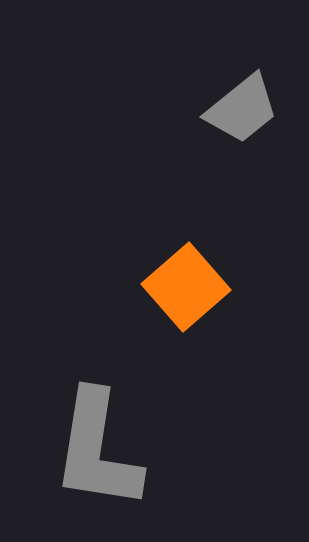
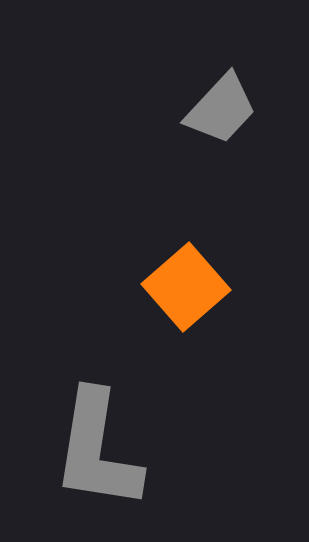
gray trapezoid: moved 21 px left; rotated 8 degrees counterclockwise
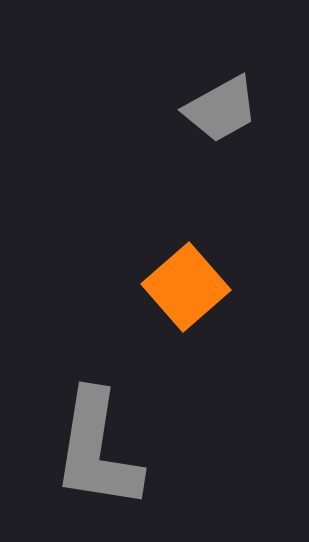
gray trapezoid: rotated 18 degrees clockwise
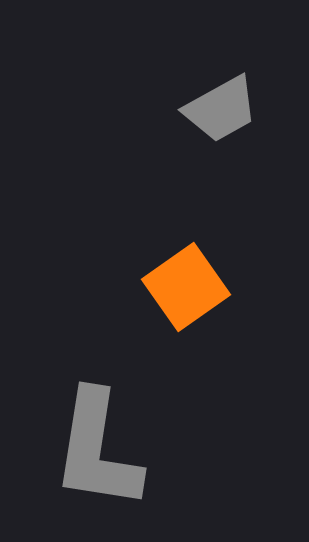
orange square: rotated 6 degrees clockwise
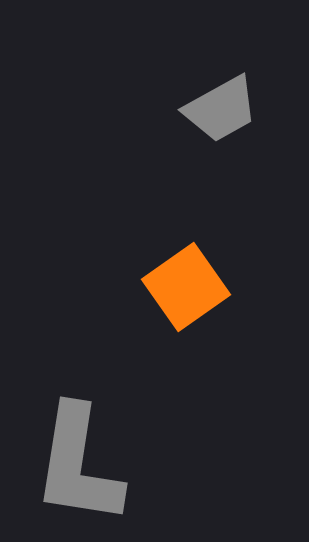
gray L-shape: moved 19 px left, 15 px down
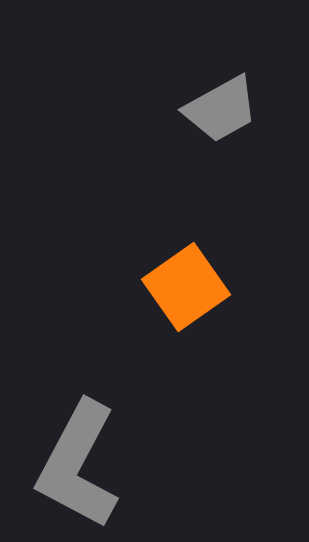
gray L-shape: rotated 19 degrees clockwise
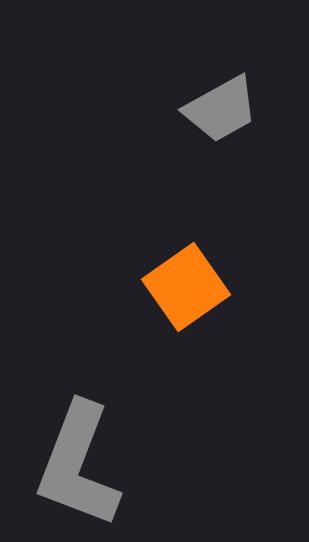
gray L-shape: rotated 7 degrees counterclockwise
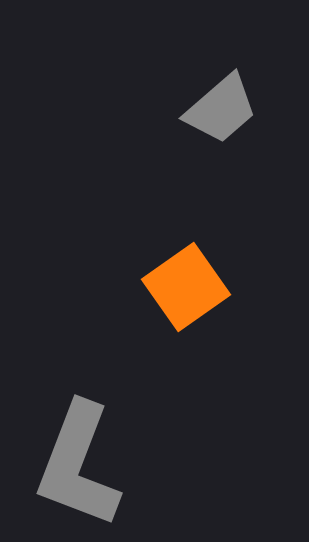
gray trapezoid: rotated 12 degrees counterclockwise
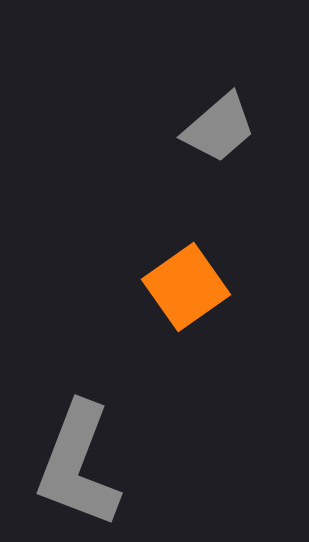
gray trapezoid: moved 2 px left, 19 px down
